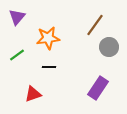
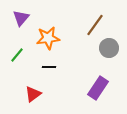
purple triangle: moved 4 px right, 1 px down
gray circle: moved 1 px down
green line: rotated 14 degrees counterclockwise
red triangle: rotated 18 degrees counterclockwise
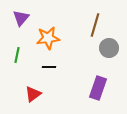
brown line: rotated 20 degrees counterclockwise
green line: rotated 28 degrees counterclockwise
purple rectangle: rotated 15 degrees counterclockwise
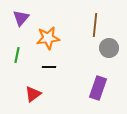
brown line: rotated 10 degrees counterclockwise
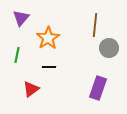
orange star: rotated 25 degrees counterclockwise
red triangle: moved 2 px left, 5 px up
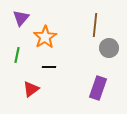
orange star: moved 3 px left, 1 px up
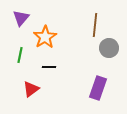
green line: moved 3 px right
